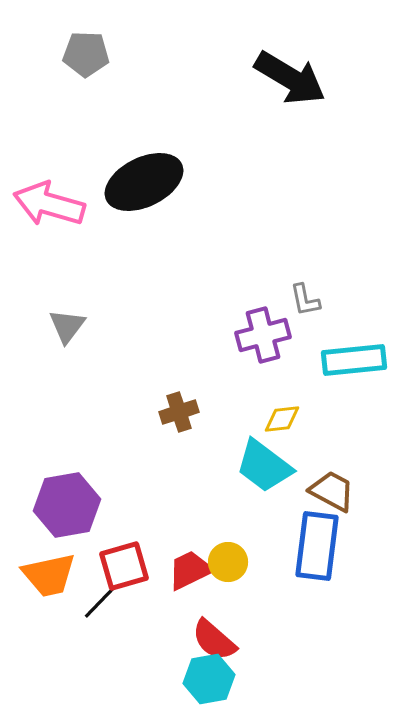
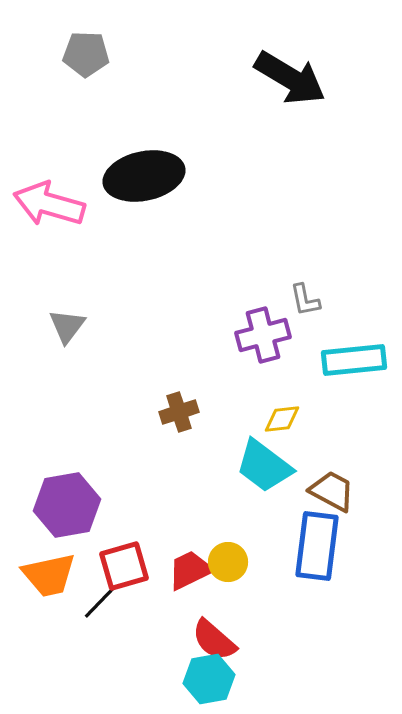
black ellipse: moved 6 px up; rotated 14 degrees clockwise
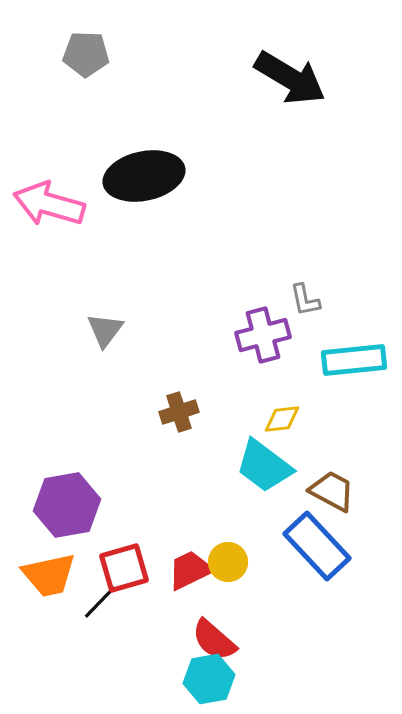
gray triangle: moved 38 px right, 4 px down
blue rectangle: rotated 50 degrees counterclockwise
red square: moved 2 px down
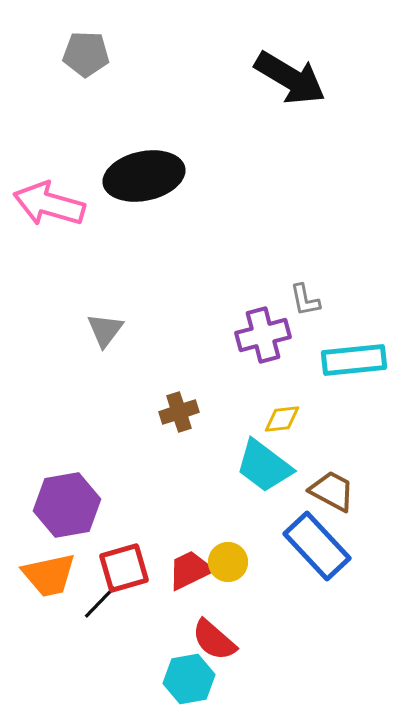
cyan hexagon: moved 20 px left
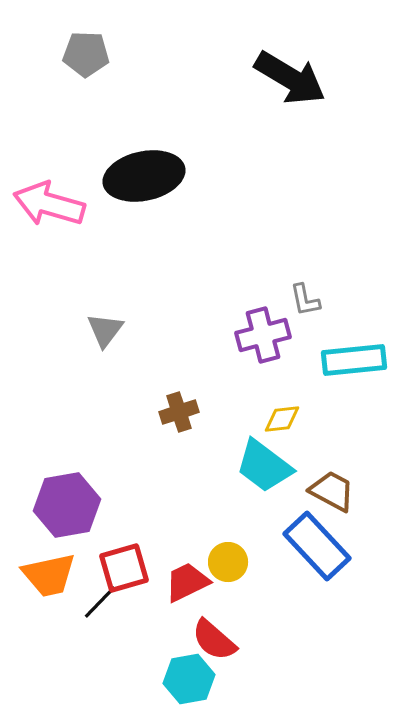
red trapezoid: moved 3 px left, 12 px down
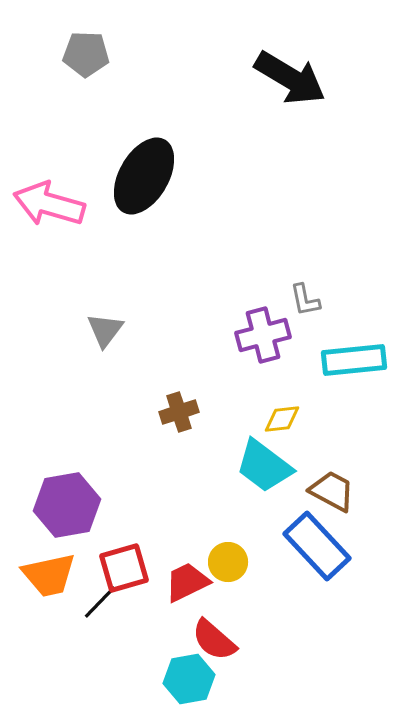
black ellipse: rotated 48 degrees counterclockwise
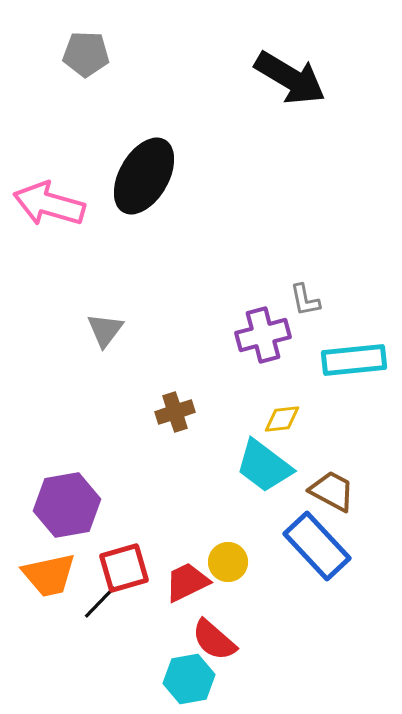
brown cross: moved 4 px left
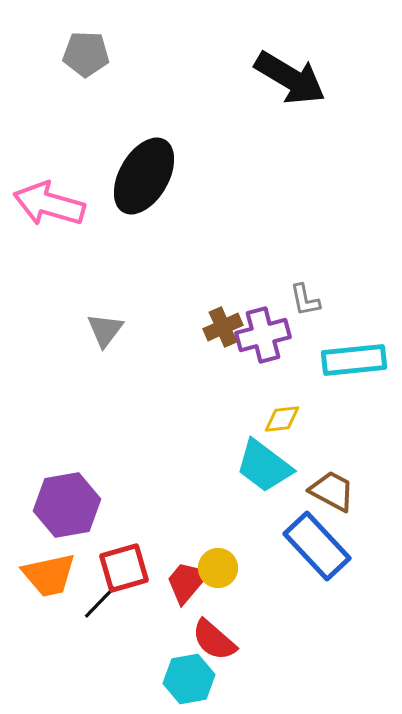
brown cross: moved 48 px right, 85 px up; rotated 6 degrees counterclockwise
yellow circle: moved 10 px left, 6 px down
red trapezoid: rotated 24 degrees counterclockwise
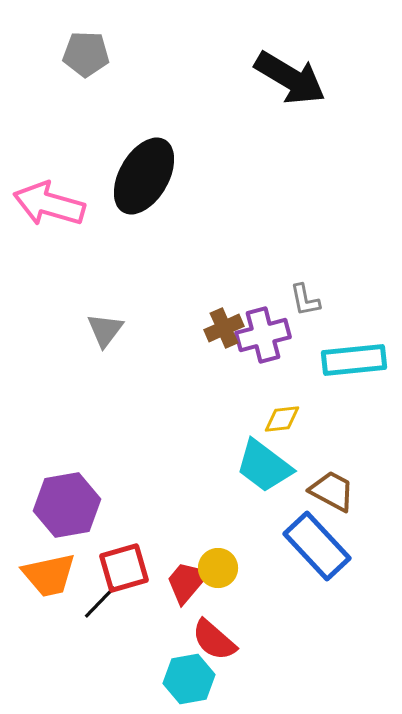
brown cross: moved 1 px right, 1 px down
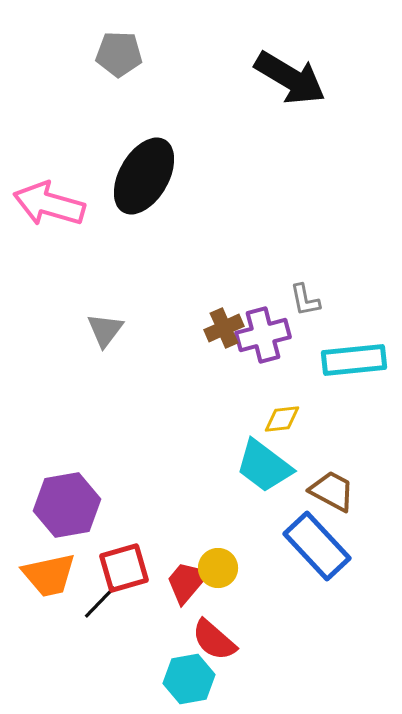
gray pentagon: moved 33 px right
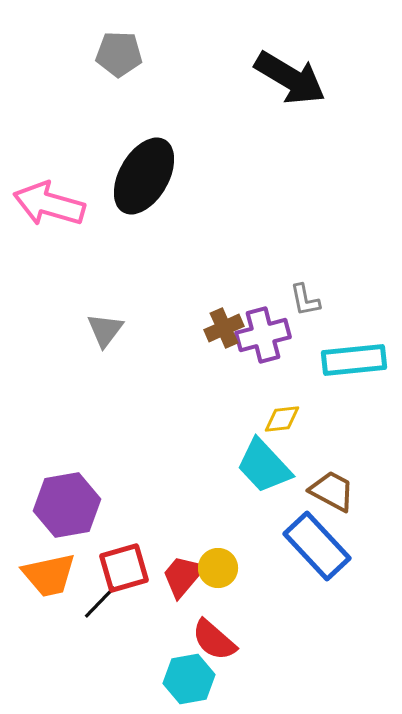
cyan trapezoid: rotated 10 degrees clockwise
red trapezoid: moved 4 px left, 6 px up
